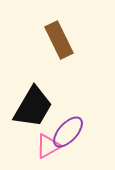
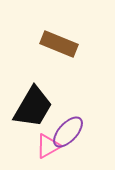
brown rectangle: moved 4 px down; rotated 42 degrees counterclockwise
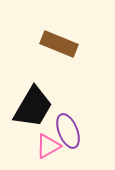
purple ellipse: moved 1 px up; rotated 64 degrees counterclockwise
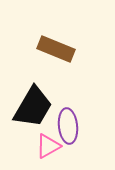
brown rectangle: moved 3 px left, 5 px down
purple ellipse: moved 5 px up; rotated 16 degrees clockwise
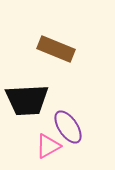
black trapezoid: moved 6 px left, 7 px up; rotated 57 degrees clockwise
purple ellipse: moved 1 px down; rotated 28 degrees counterclockwise
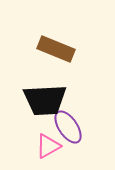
black trapezoid: moved 18 px right
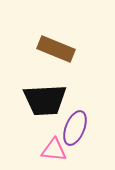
purple ellipse: moved 7 px right, 1 px down; rotated 56 degrees clockwise
pink triangle: moved 6 px right, 4 px down; rotated 36 degrees clockwise
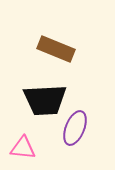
pink triangle: moved 31 px left, 2 px up
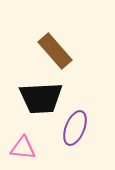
brown rectangle: moved 1 px left, 2 px down; rotated 27 degrees clockwise
black trapezoid: moved 4 px left, 2 px up
